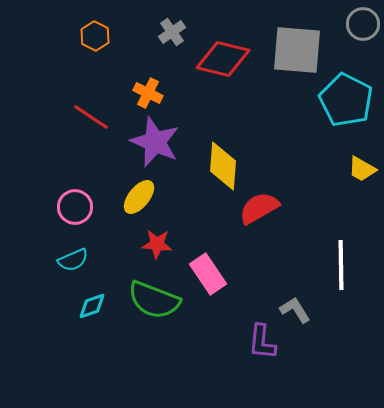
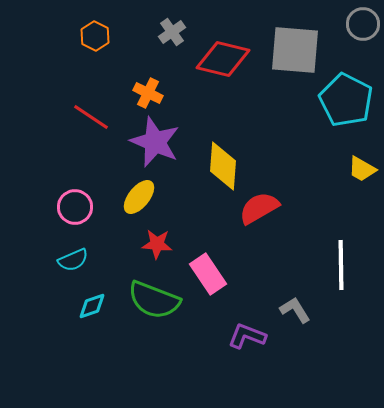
gray square: moved 2 px left
purple L-shape: moved 15 px left, 6 px up; rotated 105 degrees clockwise
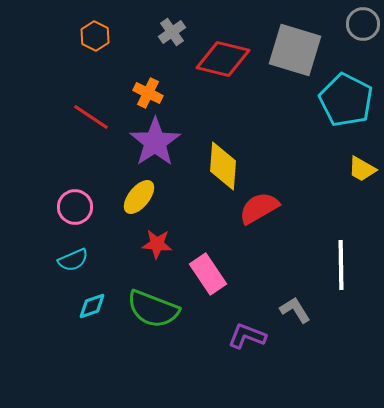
gray square: rotated 12 degrees clockwise
purple star: rotated 15 degrees clockwise
green semicircle: moved 1 px left, 9 px down
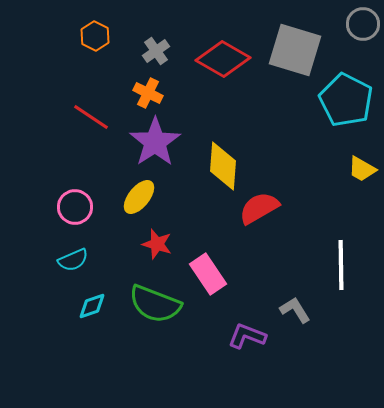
gray cross: moved 16 px left, 19 px down
red diamond: rotated 16 degrees clockwise
red star: rotated 12 degrees clockwise
green semicircle: moved 2 px right, 5 px up
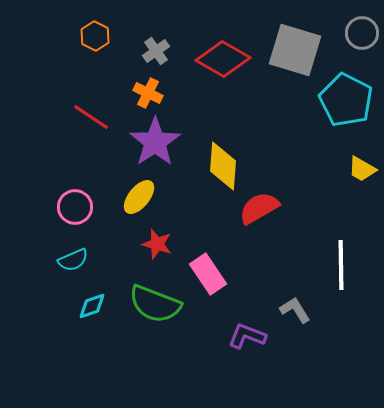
gray circle: moved 1 px left, 9 px down
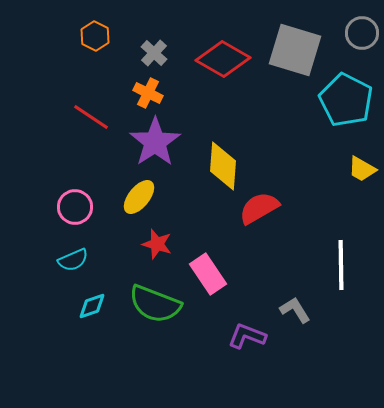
gray cross: moved 2 px left, 2 px down; rotated 12 degrees counterclockwise
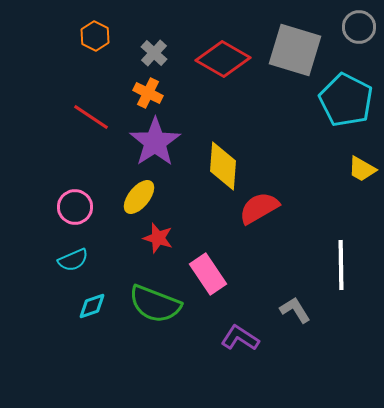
gray circle: moved 3 px left, 6 px up
red star: moved 1 px right, 6 px up
purple L-shape: moved 7 px left, 2 px down; rotated 12 degrees clockwise
